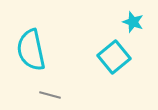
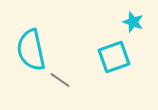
cyan square: rotated 20 degrees clockwise
gray line: moved 10 px right, 15 px up; rotated 20 degrees clockwise
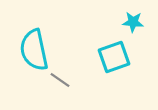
cyan star: rotated 15 degrees counterclockwise
cyan semicircle: moved 3 px right
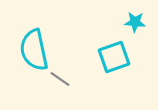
cyan star: moved 2 px right
gray line: moved 1 px up
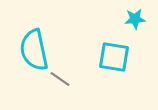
cyan star: moved 3 px up; rotated 10 degrees counterclockwise
cyan square: rotated 28 degrees clockwise
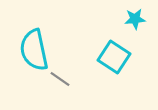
cyan square: rotated 24 degrees clockwise
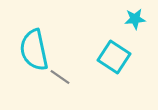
gray line: moved 2 px up
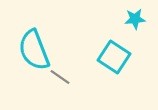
cyan semicircle: rotated 9 degrees counterclockwise
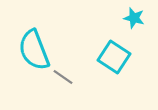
cyan star: moved 1 px left, 1 px up; rotated 20 degrees clockwise
gray line: moved 3 px right
